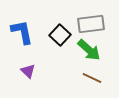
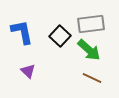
black square: moved 1 px down
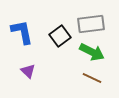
black square: rotated 10 degrees clockwise
green arrow: moved 3 px right, 2 px down; rotated 15 degrees counterclockwise
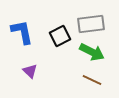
black square: rotated 10 degrees clockwise
purple triangle: moved 2 px right
brown line: moved 2 px down
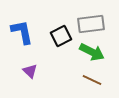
black square: moved 1 px right
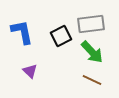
green arrow: rotated 20 degrees clockwise
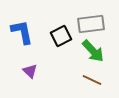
green arrow: moved 1 px right, 1 px up
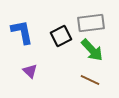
gray rectangle: moved 1 px up
green arrow: moved 1 px left, 1 px up
brown line: moved 2 px left
